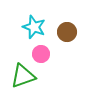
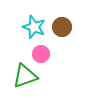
brown circle: moved 5 px left, 5 px up
green triangle: moved 2 px right
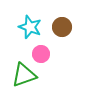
cyan star: moved 4 px left
green triangle: moved 1 px left, 1 px up
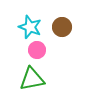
pink circle: moved 4 px left, 4 px up
green triangle: moved 8 px right, 4 px down; rotated 8 degrees clockwise
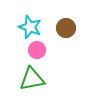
brown circle: moved 4 px right, 1 px down
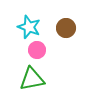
cyan star: moved 1 px left
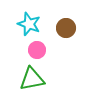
cyan star: moved 3 px up
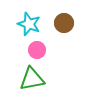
brown circle: moved 2 px left, 5 px up
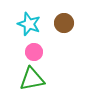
pink circle: moved 3 px left, 2 px down
